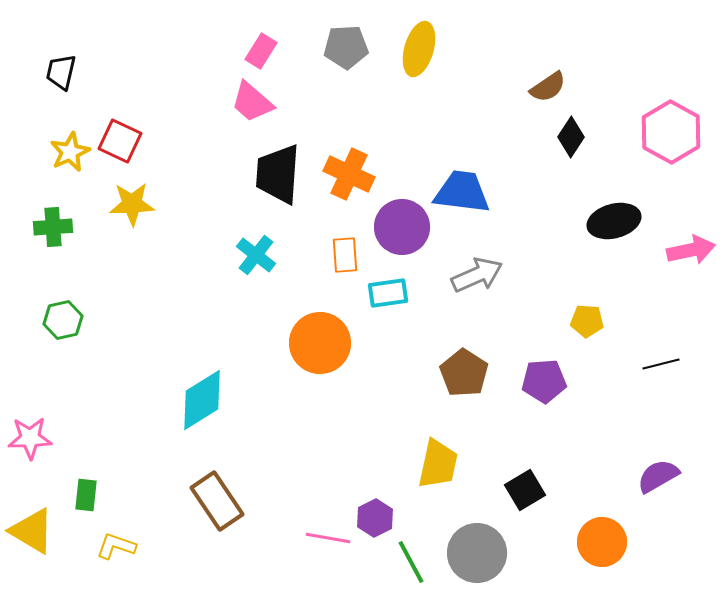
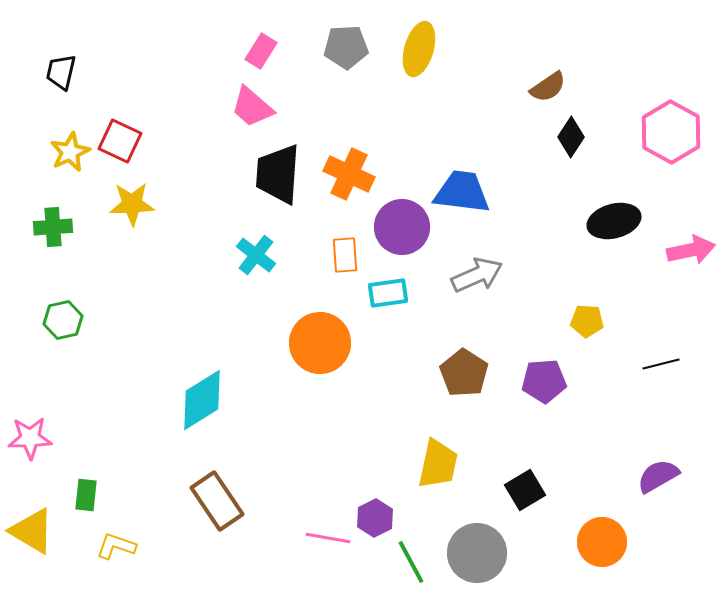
pink trapezoid at (252, 102): moved 5 px down
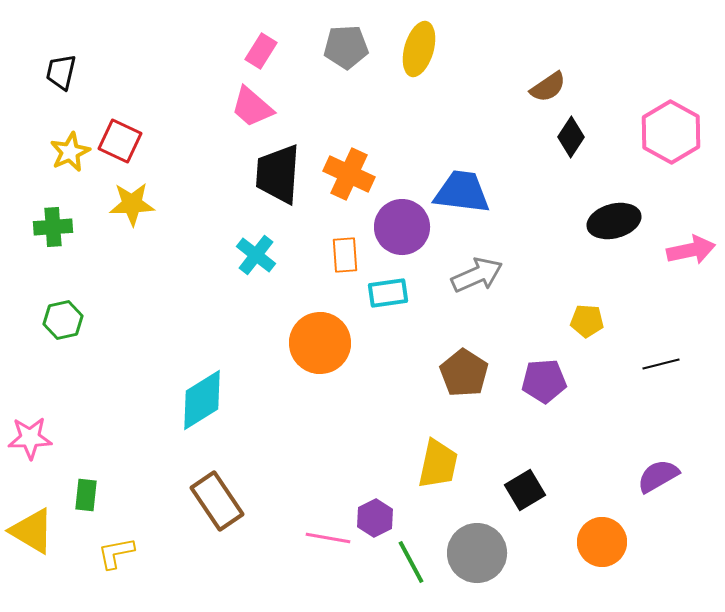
yellow L-shape at (116, 546): moved 7 px down; rotated 30 degrees counterclockwise
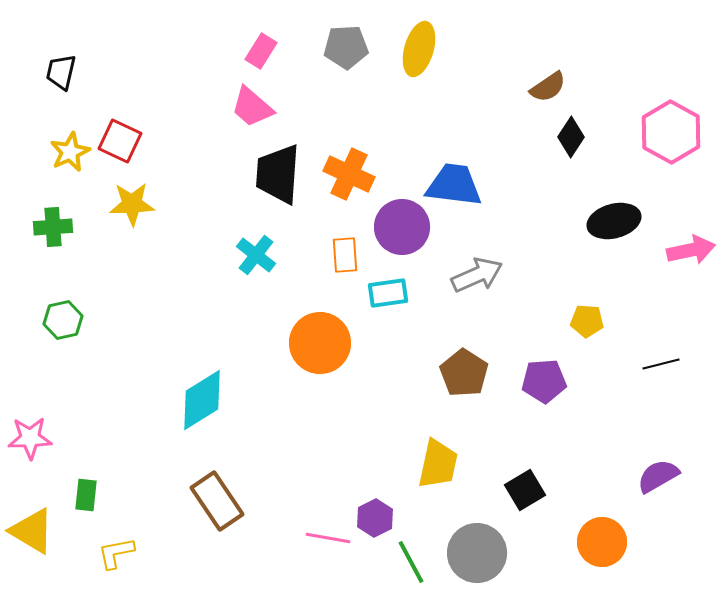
blue trapezoid at (462, 192): moved 8 px left, 7 px up
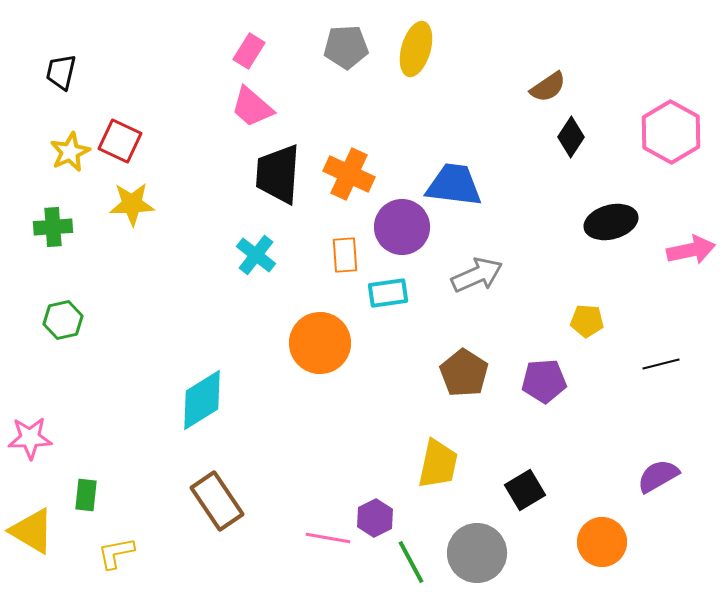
yellow ellipse at (419, 49): moved 3 px left
pink rectangle at (261, 51): moved 12 px left
black ellipse at (614, 221): moved 3 px left, 1 px down
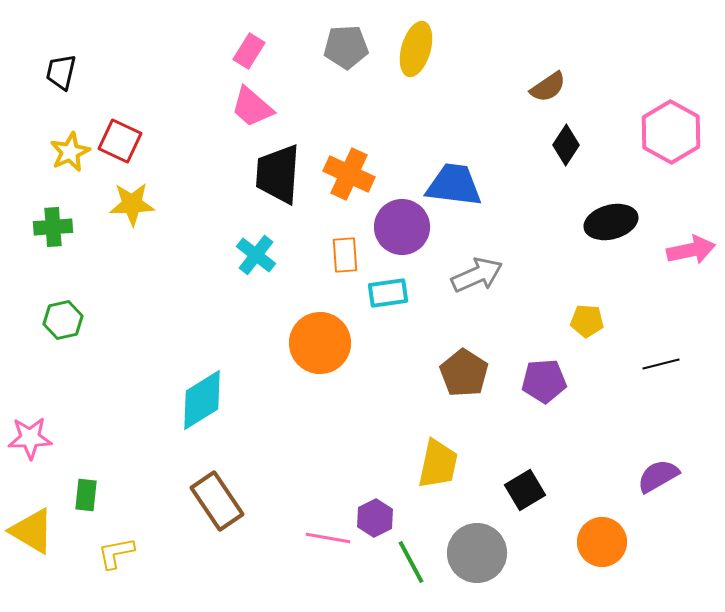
black diamond at (571, 137): moved 5 px left, 8 px down
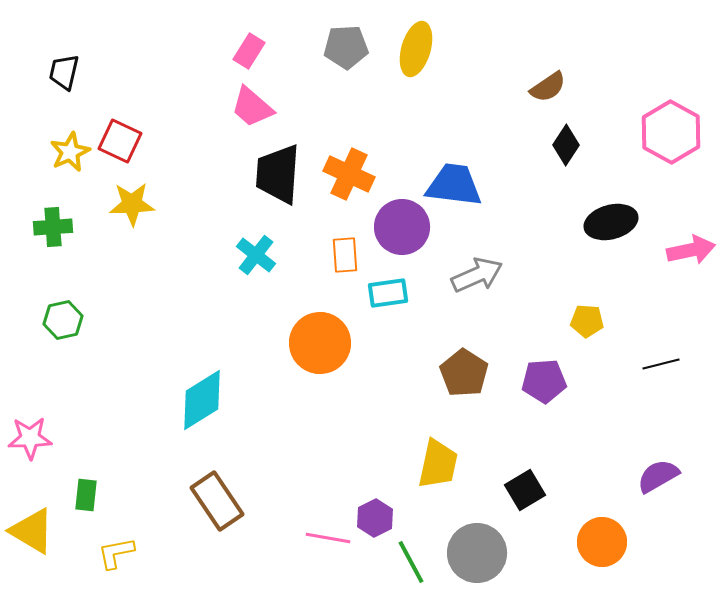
black trapezoid at (61, 72): moved 3 px right
